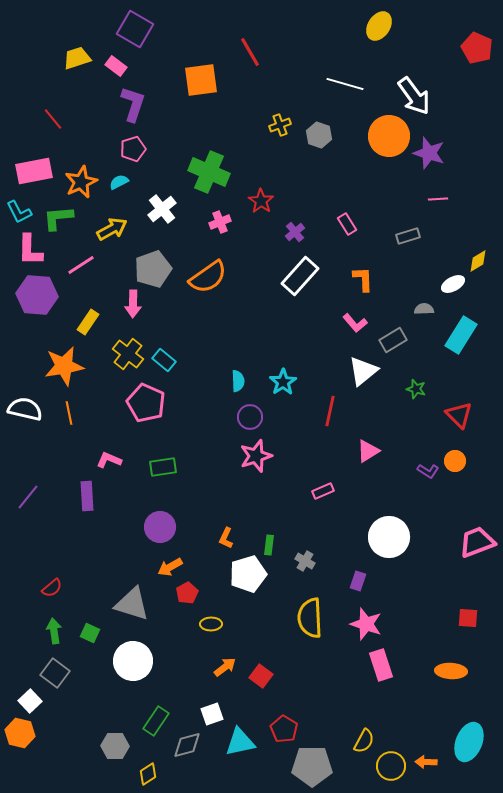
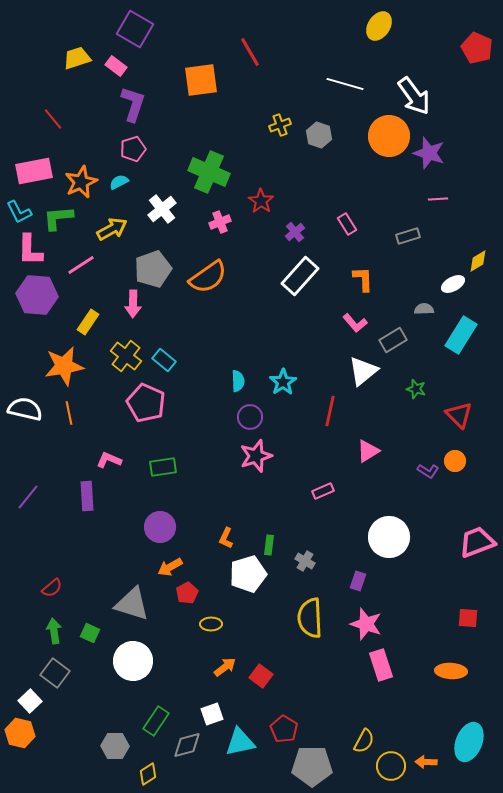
yellow cross at (128, 354): moved 2 px left, 2 px down
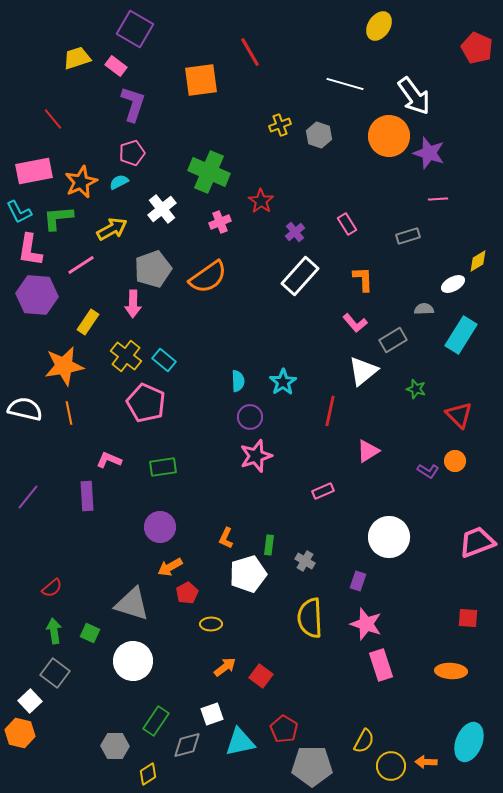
pink pentagon at (133, 149): moved 1 px left, 4 px down
pink L-shape at (30, 250): rotated 8 degrees clockwise
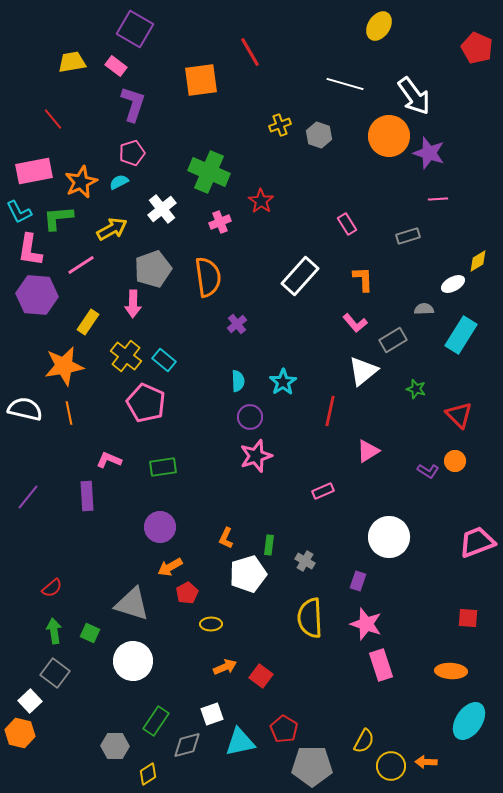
yellow trapezoid at (77, 58): moved 5 px left, 4 px down; rotated 8 degrees clockwise
purple cross at (295, 232): moved 58 px left, 92 px down
orange semicircle at (208, 277): rotated 63 degrees counterclockwise
orange arrow at (225, 667): rotated 15 degrees clockwise
cyan ellipse at (469, 742): moved 21 px up; rotated 12 degrees clockwise
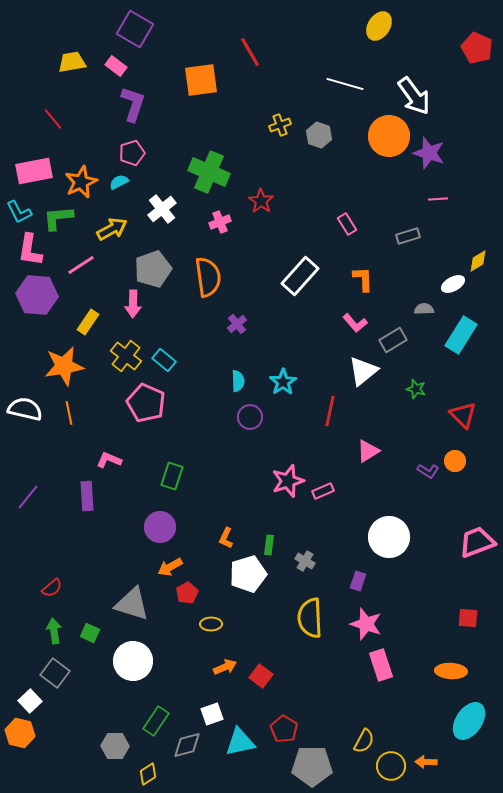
red triangle at (459, 415): moved 4 px right
pink star at (256, 456): moved 32 px right, 25 px down
green rectangle at (163, 467): moved 9 px right, 9 px down; rotated 64 degrees counterclockwise
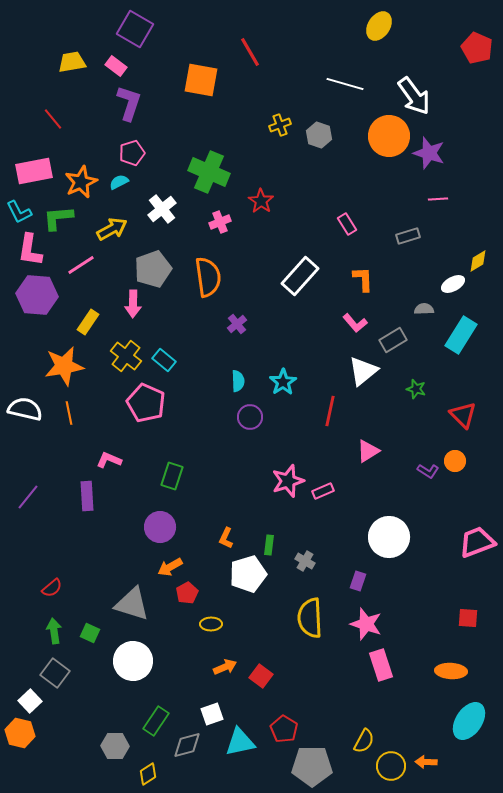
orange square at (201, 80): rotated 18 degrees clockwise
purple L-shape at (133, 104): moved 4 px left, 1 px up
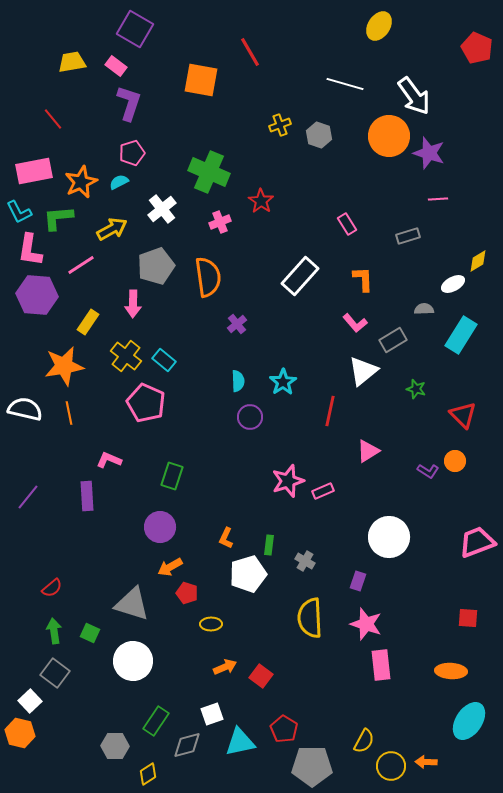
gray pentagon at (153, 269): moved 3 px right, 3 px up
red pentagon at (187, 593): rotated 25 degrees counterclockwise
pink rectangle at (381, 665): rotated 12 degrees clockwise
